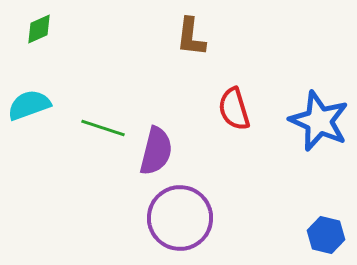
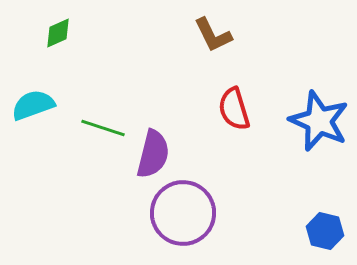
green diamond: moved 19 px right, 4 px down
brown L-shape: moved 22 px right, 2 px up; rotated 33 degrees counterclockwise
cyan semicircle: moved 4 px right
purple semicircle: moved 3 px left, 3 px down
purple circle: moved 3 px right, 5 px up
blue hexagon: moved 1 px left, 4 px up
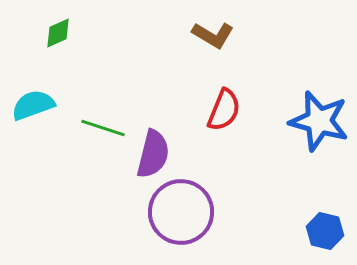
brown L-shape: rotated 33 degrees counterclockwise
red semicircle: moved 10 px left, 1 px down; rotated 141 degrees counterclockwise
blue star: rotated 8 degrees counterclockwise
purple circle: moved 2 px left, 1 px up
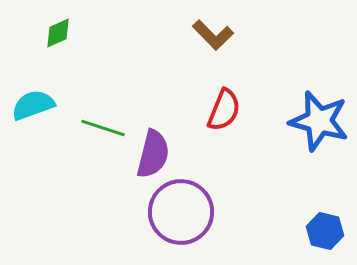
brown L-shape: rotated 15 degrees clockwise
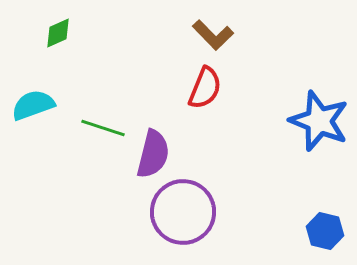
red semicircle: moved 19 px left, 22 px up
blue star: rotated 6 degrees clockwise
purple circle: moved 2 px right
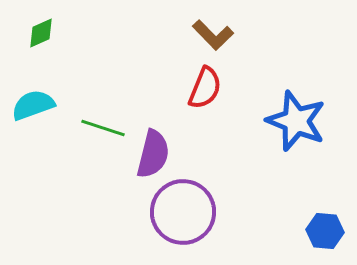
green diamond: moved 17 px left
blue star: moved 23 px left
blue hexagon: rotated 9 degrees counterclockwise
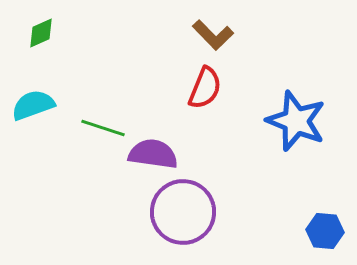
purple semicircle: rotated 96 degrees counterclockwise
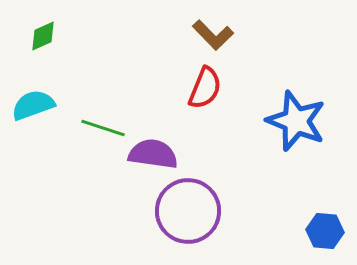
green diamond: moved 2 px right, 3 px down
purple circle: moved 5 px right, 1 px up
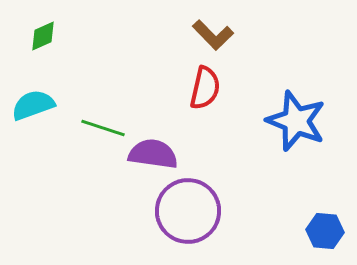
red semicircle: rotated 9 degrees counterclockwise
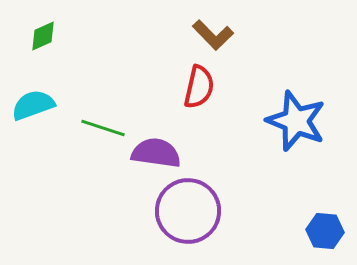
red semicircle: moved 6 px left, 1 px up
purple semicircle: moved 3 px right, 1 px up
